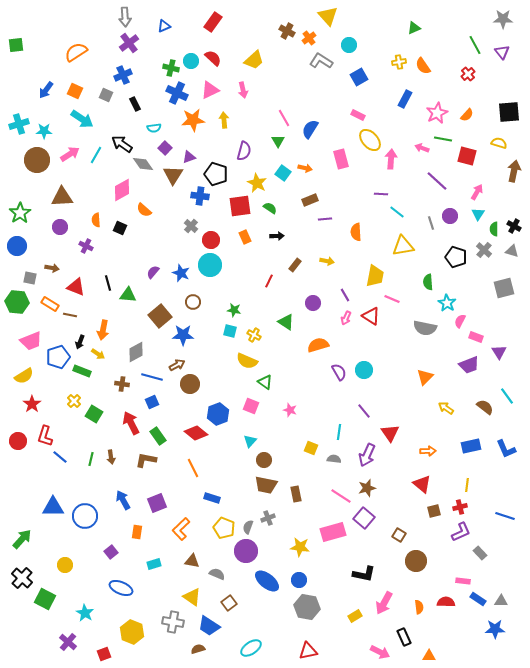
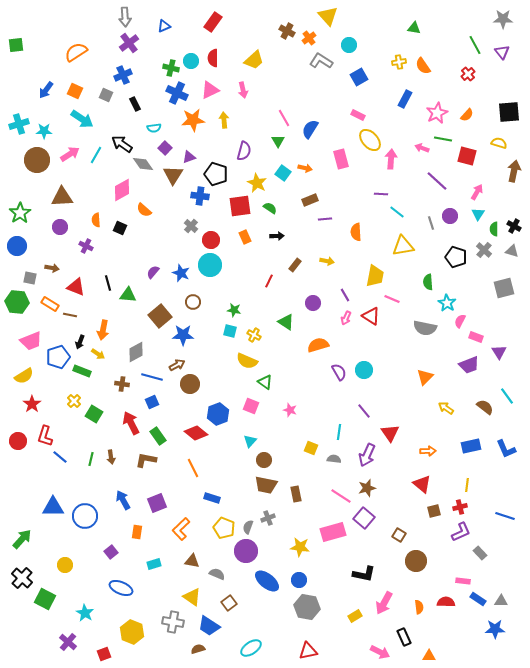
green triangle at (414, 28): rotated 32 degrees clockwise
red semicircle at (213, 58): rotated 132 degrees counterclockwise
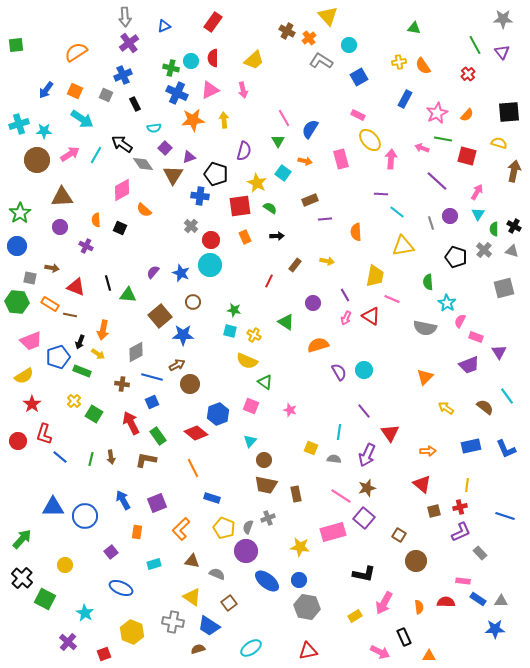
orange arrow at (305, 168): moved 7 px up
red L-shape at (45, 436): moved 1 px left, 2 px up
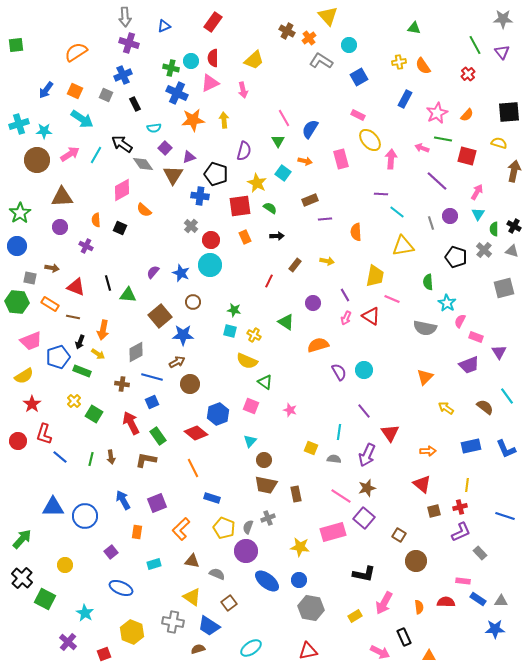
purple cross at (129, 43): rotated 36 degrees counterclockwise
pink triangle at (210, 90): moved 7 px up
brown line at (70, 315): moved 3 px right, 2 px down
brown arrow at (177, 365): moved 3 px up
gray hexagon at (307, 607): moved 4 px right, 1 px down
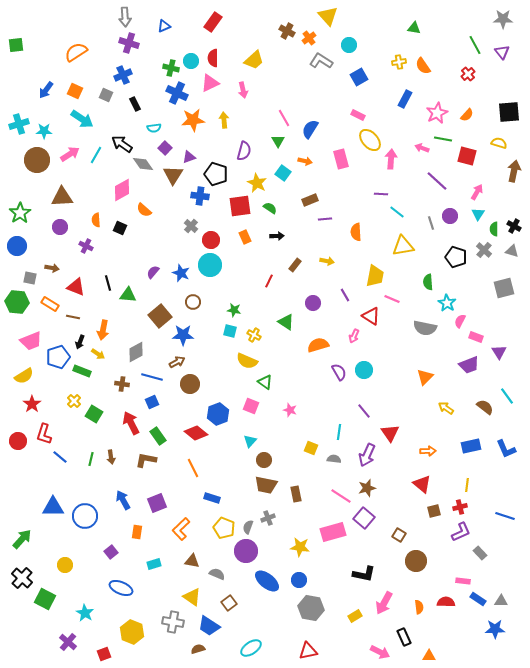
pink arrow at (346, 318): moved 8 px right, 18 px down
